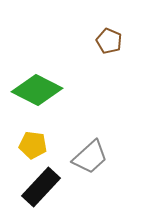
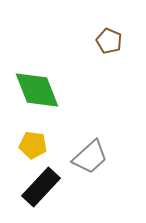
green diamond: rotated 42 degrees clockwise
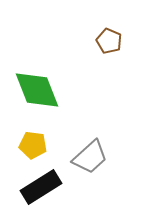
black rectangle: rotated 15 degrees clockwise
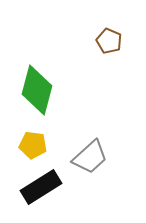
green diamond: rotated 36 degrees clockwise
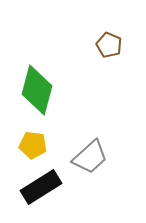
brown pentagon: moved 4 px down
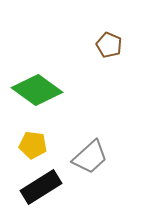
green diamond: rotated 69 degrees counterclockwise
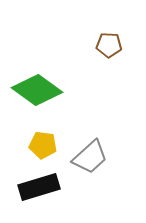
brown pentagon: rotated 20 degrees counterclockwise
yellow pentagon: moved 10 px right
black rectangle: moved 2 px left; rotated 15 degrees clockwise
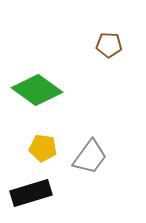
yellow pentagon: moved 3 px down
gray trapezoid: rotated 12 degrees counterclockwise
black rectangle: moved 8 px left, 6 px down
